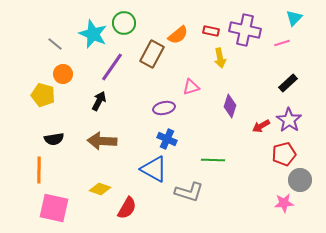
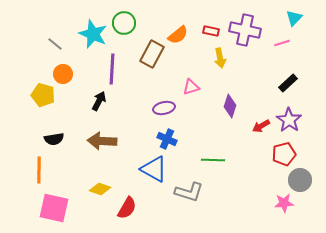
purple line: moved 2 px down; rotated 32 degrees counterclockwise
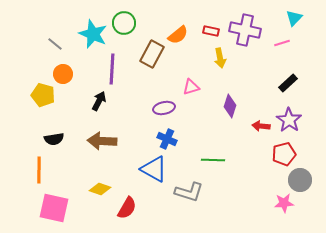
red arrow: rotated 36 degrees clockwise
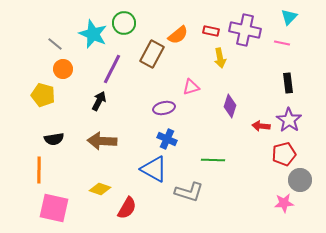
cyan triangle: moved 5 px left, 1 px up
pink line: rotated 28 degrees clockwise
purple line: rotated 24 degrees clockwise
orange circle: moved 5 px up
black rectangle: rotated 54 degrees counterclockwise
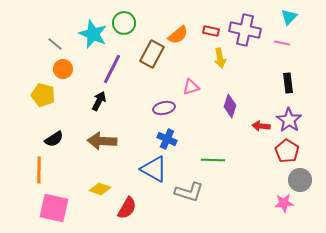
black semicircle: rotated 24 degrees counterclockwise
red pentagon: moved 3 px right, 3 px up; rotated 25 degrees counterclockwise
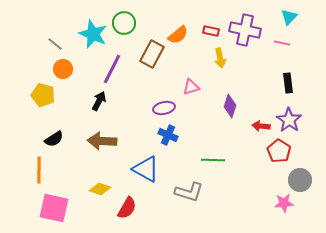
blue cross: moved 1 px right, 4 px up
red pentagon: moved 8 px left
blue triangle: moved 8 px left
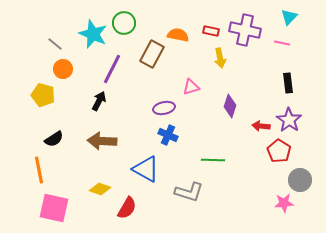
orange semicircle: rotated 130 degrees counterclockwise
orange line: rotated 12 degrees counterclockwise
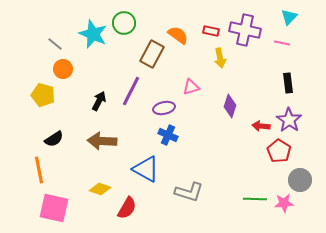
orange semicircle: rotated 25 degrees clockwise
purple line: moved 19 px right, 22 px down
green line: moved 42 px right, 39 px down
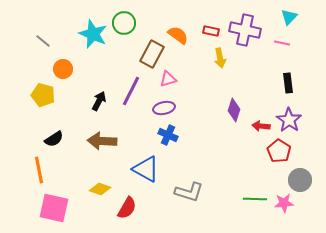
gray line: moved 12 px left, 3 px up
pink triangle: moved 23 px left, 8 px up
purple diamond: moved 4 px right, 4 px down
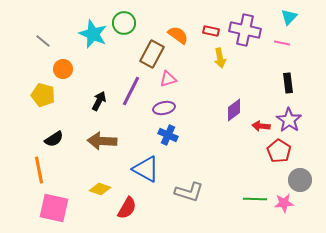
purple diamond: rotated 35 degrees clockwise
